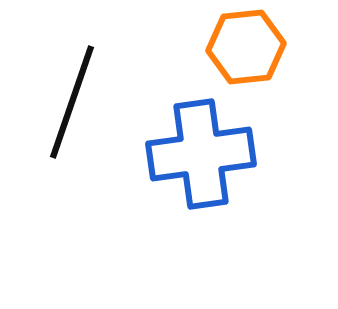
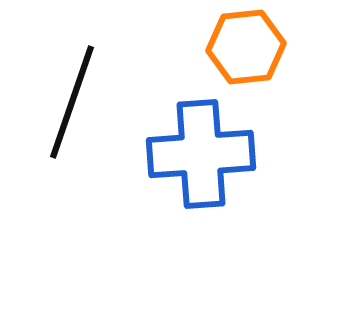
blue cross: rotated 4 degrees clockwise
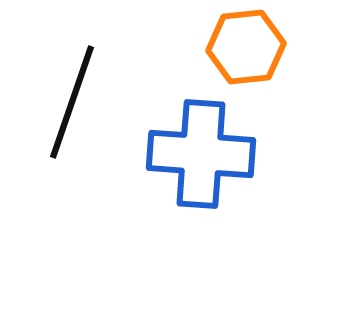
blue cross: rotated 8 degrees clockwise
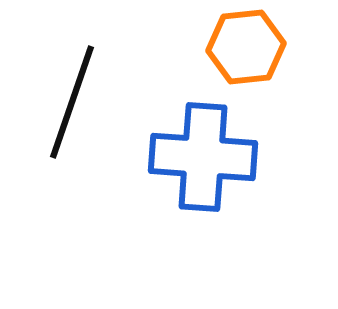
blue cross: moved 2 px right, 3 px down
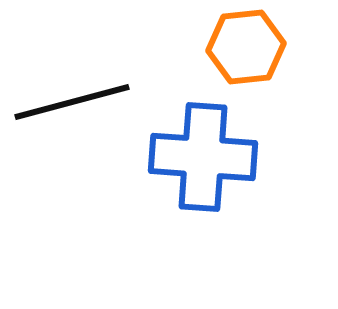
black line: rotated 56 degrees clockwise
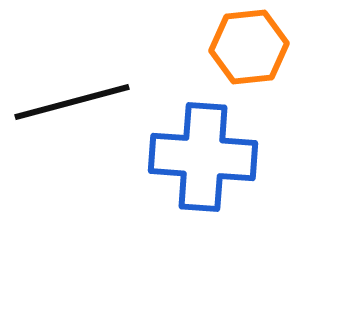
orange hexagon: moved 3 px right
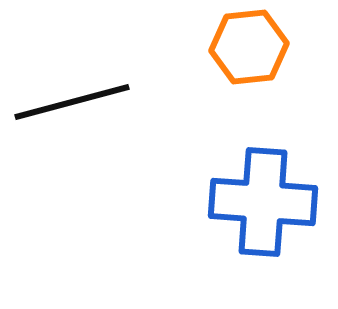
blue cross: moved 60 px right, 45 px down
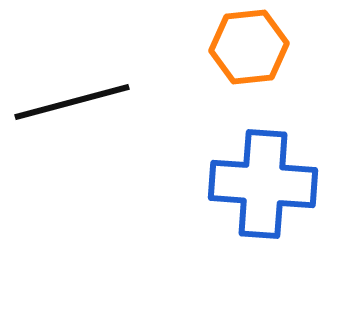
blue cross: moved 18 px up
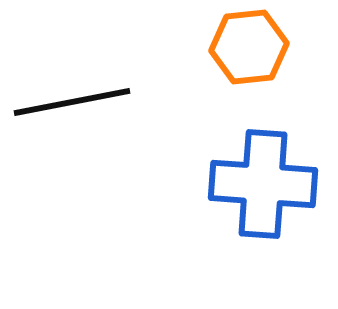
black line: rotated 4 degrees clockwise
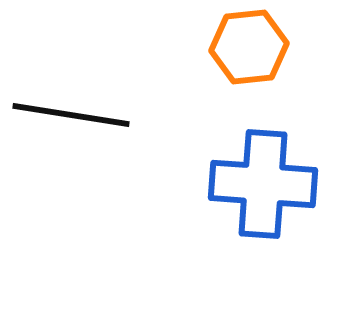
black line: moved 1 px left, 13 px down; rotated 20 degrees clockwise
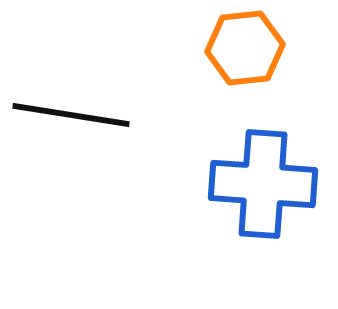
orange hexagon: moved 4 px left, 1 px down
